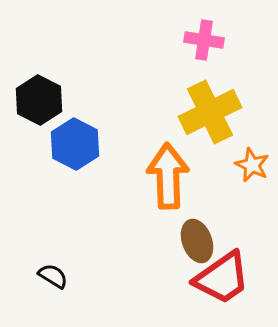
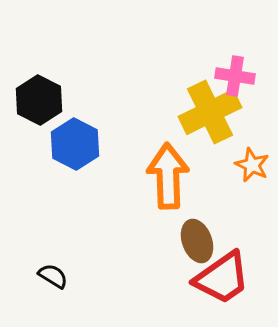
pink cross: moved 31 px right, 36 px down
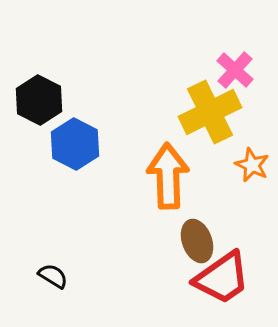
pink cross: moved 6 px up; rotated 33 degrees clockwise
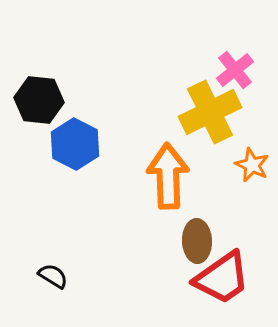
pink cross: rotated 9 degrees clockwise
black hexagon: rotated 21 degrees counterclockwise
brown ellipse: rotated 18 degrees clockwise
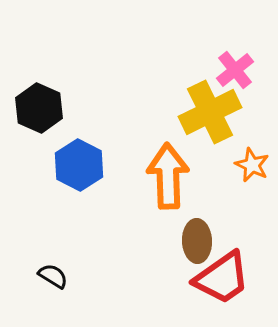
black hexagon: moved 8 px down; rotated 18 degrees clockwise
blue hexagon: moved 4 px right, 21 px down
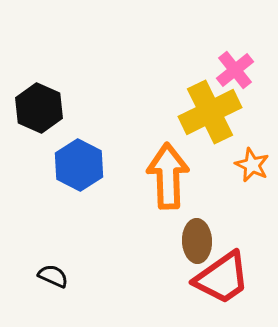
black semicircle: rotated 8 degrees counterclockwise
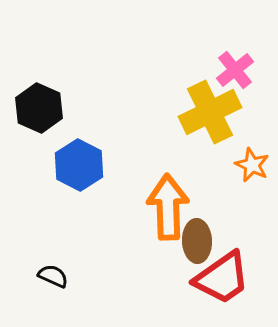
orange arrow: moved 31 px down
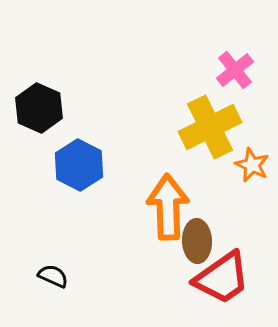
yellow cross: moved 15 px down
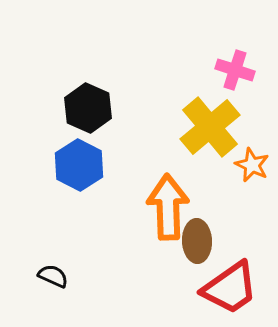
pink cross: rotated 33 degrees counterclockwise
black hexagon: moved 49 px right
yellow cross: rotated 14 degrees counterclockwise
red trapezoid: moved 8 px right, 10 px down
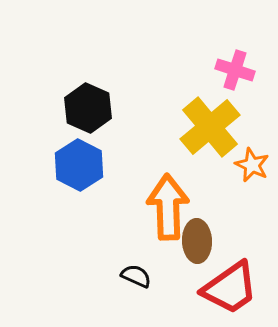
black semicircle: moved 83 px right
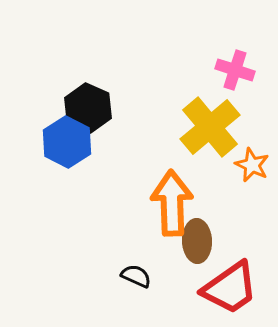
blue hexagon: moved 12 px left, 23 px up
orange arrow: moved 4 px right, 4 px up
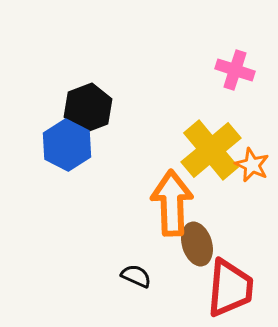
black hexagon: rotated 15 degrees clockwise
yellow cross: moved 1 px right, 23 px down
blue hexagon: moved 3 px down
brown ellipse: moved 3 px down; rotated 15 degrees counterclockwise
red trapezoid: rotated 50 degrees counterclockwise
